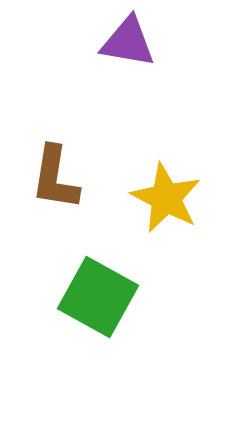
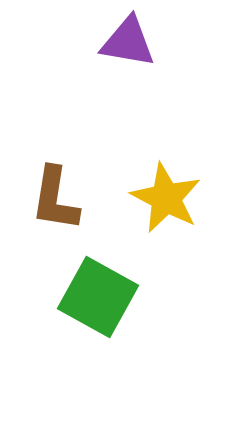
brown L-shape: moved 21 px down
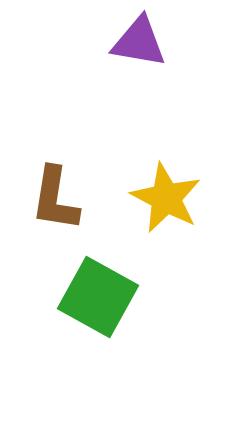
purple triangle: moved 11 px right
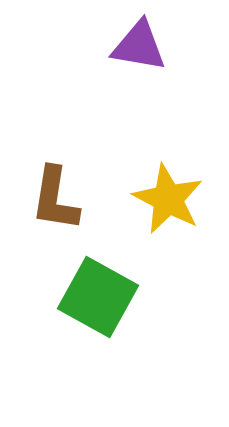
purple triangle: moved 4 px down
yellow star: moved 2 px right, 1 px down
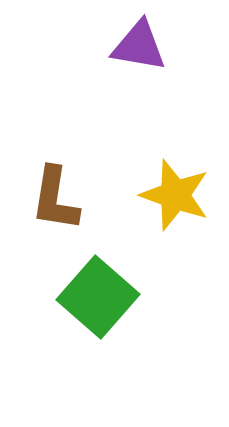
yellow star: moved 7 px right, 4 px up; rotated 8 degrees counterclockwise
green square: rotated 12 degrees clockwise
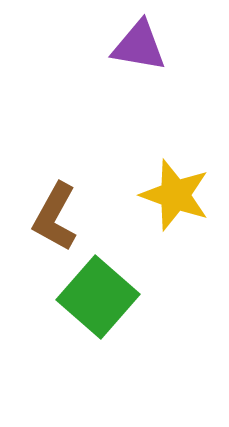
brown L-shape: moved 18 px down; rotated 20 degrees clockwise
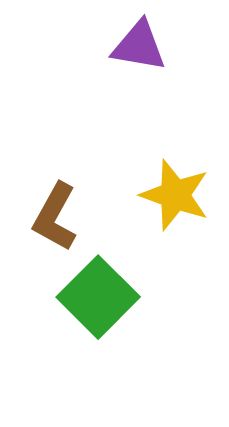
green square: rotated 4 degrees clockwise
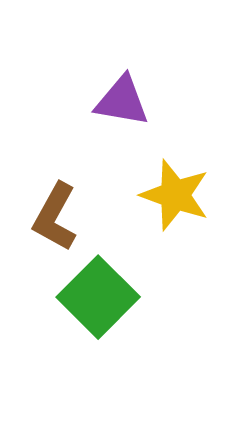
purple triangle: moved 17 px left, 55 px down
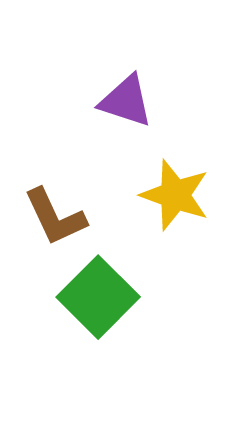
purple triangle: moved 4 px right; rotated 8 degrees clockwise
brown L-shape: rotated 54 degrees counterclockwise
